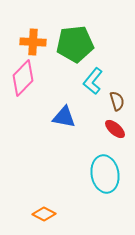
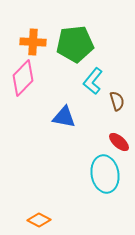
red ellipse: moved 4 px right, 13 px down
orange diamond: moved 5 px left, 6 px down
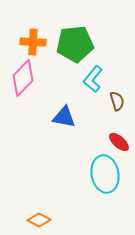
cyan L-shape: moved 2 px up
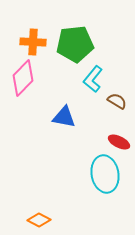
brown semicircle: rotated 42 degrees counterclockwise
red ellipse: rotated 15 degrees counterclockwise
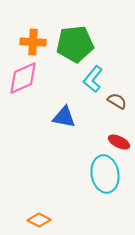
pink diamond: rotated 21 degrees clockwise
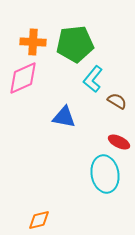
orange diamond: rotated 40 degrees counterclockwise
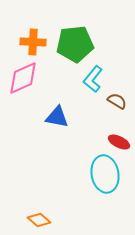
blue triangle: moved 7 px left
orange diamond: rotated 55 degrees clockwise
